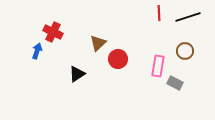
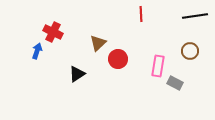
red line: moved 18 px left, 1 px down
black line: moved 7 px right, 1 px up; rotated 10 degrees clockwise
brown circle: moved 5 px right
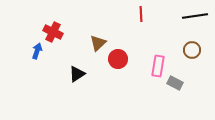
brown circle: moved 2 px right, 1 px up
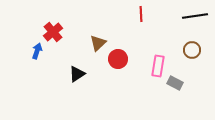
red cross: rotated 24 degrees clockwise
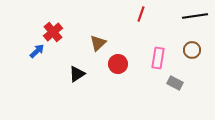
red line: rotated 21 degrees clockwise
blue arrow: rotated 28 degrees clockwise
red circle: moved 5 px down
pink rectangle: moved 8 px up
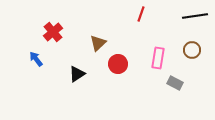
blue arrow: moved 1 px left, 8 px down; rotated 84 degrees counterclockwise
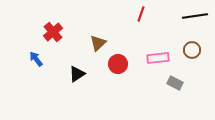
pink rectangle: rotated 75 degrees clockwise
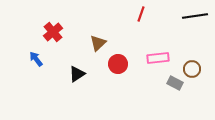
brown circle: moved 19 px down
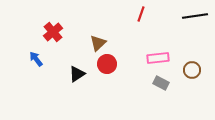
red circle: moved 11 px left
brown circle: moved 1 px down
gray rectangle: moved 14 px left
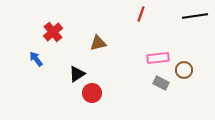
brown triangle: rotated 30 degrees clockwise
red circle: moved 15 px left, 29 px down
brown circle: moved 8 px left
